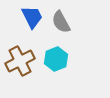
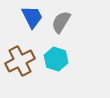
gray semicircle: rotated 60 degrees clockwise
cyan hexagon: rotated 20 degrees counterclockwise
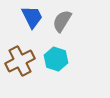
gray semicircle: moved 1 px right, 1 px up
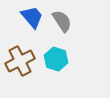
blue trapezoid: rotated 15 degrees counterclockwise
gray semicircle: rotated 115 degrees clockwise
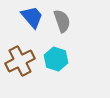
gray semicircle: rotated 15 degrees clockwise
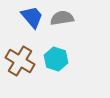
gray semicircle: moved 3 px up; rotated 80 degrees counterclockwise
brown cross: rotated 32 degrees counterclockwise
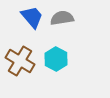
cyan hexagon: rotated 10 degrees clockwise
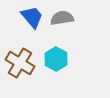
brown cross: moved 2 px down
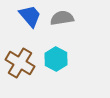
blue trapezoid: moved 2 px left, 1 px up
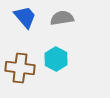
blue trapezoid: moved 5 px left, 1 px down
brown cross: moved 5 px down; rotated 24 degrees counterclockwise
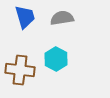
blue trapezoid: rotated 25 degrees clockwise
brown cross: moved 2 px down
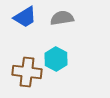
blue trapezoid: rotated 75 degrees clockwise
brown cross: moved 7 px right, 2 px down
